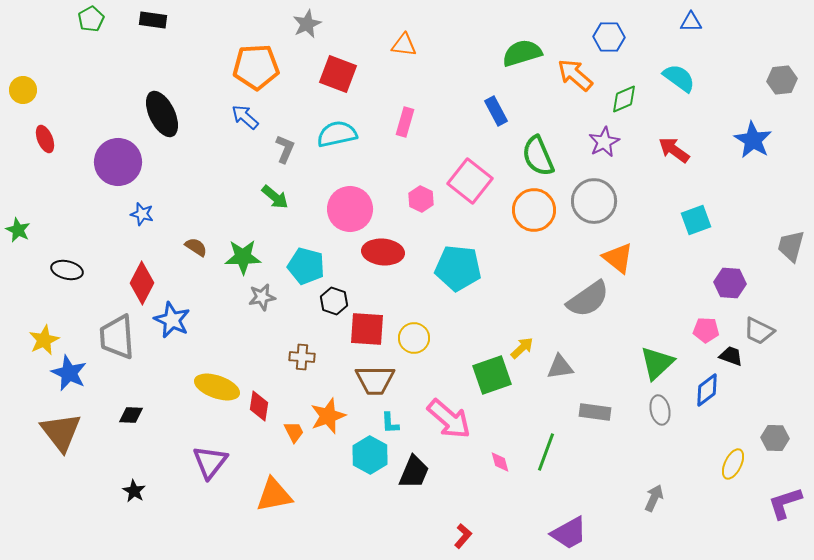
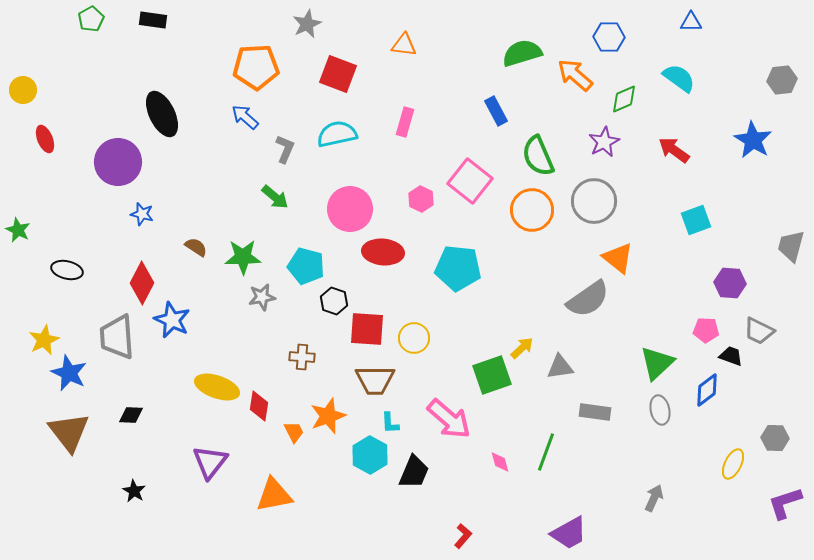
orange circle at (534, 210): moved 2 px left
brown triangle at (61, 432): moved 8 px right
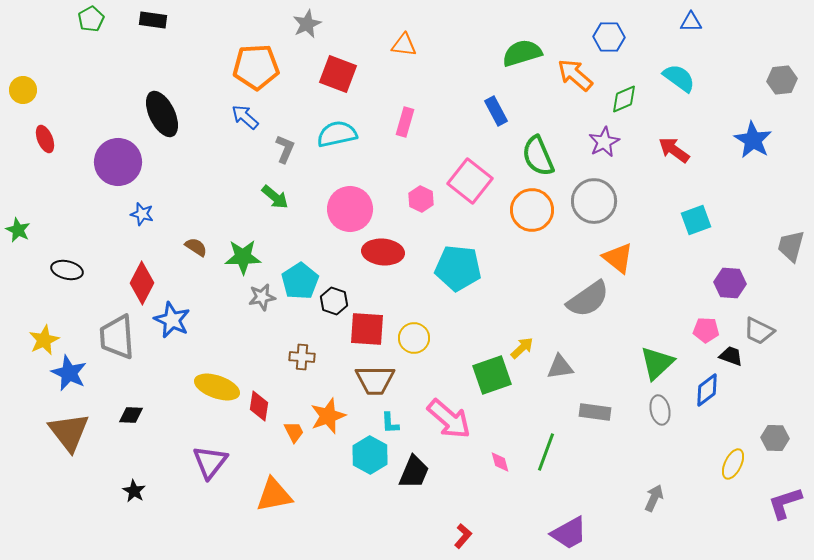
cyan pentagon at (306, 266): moved 6 px left, 15 px down; rotated 24 degrees clockwise
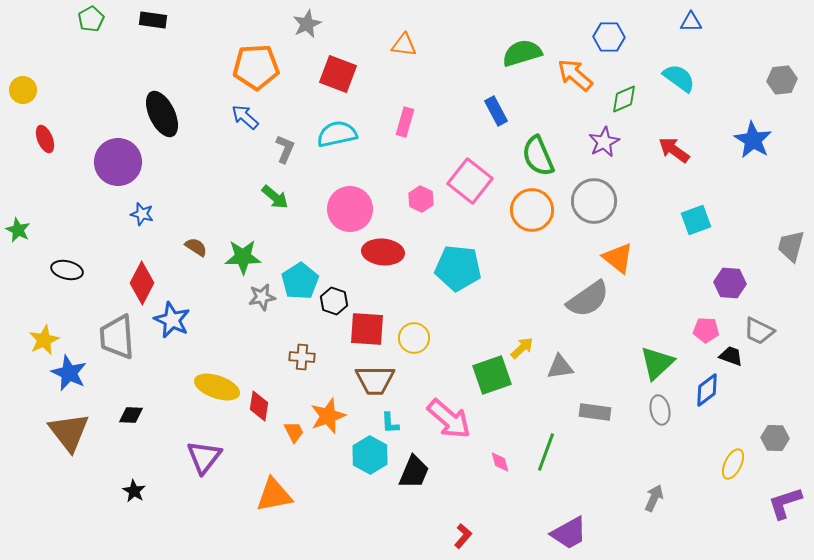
purple triangle at (210, 462): moved 6 px left, 5 px up
